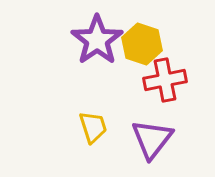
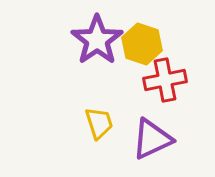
yellow trapezoid: moved 6 px right, 4 px up
purple triangle: rotated 27 degrees clockwise
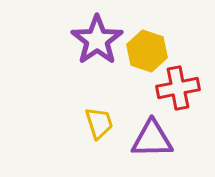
yellow hexagon: moved 5 px right, 7 px down
red cross: moved 13 px right, 8 px down
purple triangle: rotated 24 degrees clockwise
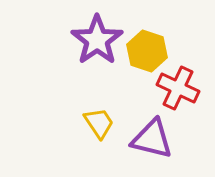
red cross: rotated 36 degrees clockwise
yellow trapezoid: rotated 16 degrees counterclockwise
purple triangle: rotated 15 degrees clockwise
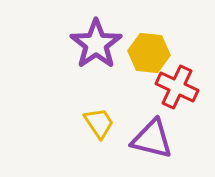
purple star: moved 1 px left, 4 px down
yellow hexagon: moved 2 px right, 2 px down; rotated 12 degrees counterclockwise
red cross: moved 1 px left, 1 px up
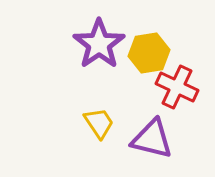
purple star: moved 3 px right
yellow hexagon: rotated 15 degrees counterclockwise
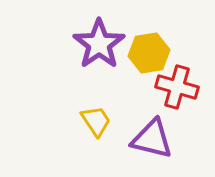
red cross: rotated 9 degrees counterclockwise
yellow trapezoid: moved 3 px left, 2 px up
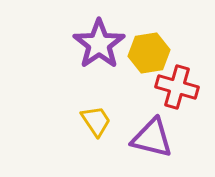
purple triangle: moved 1 px up
